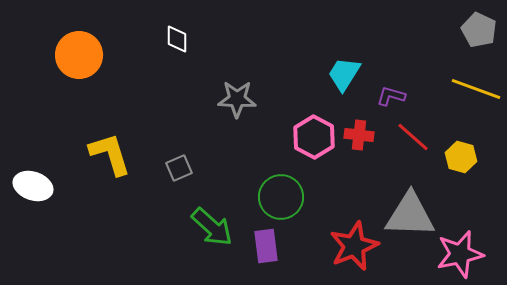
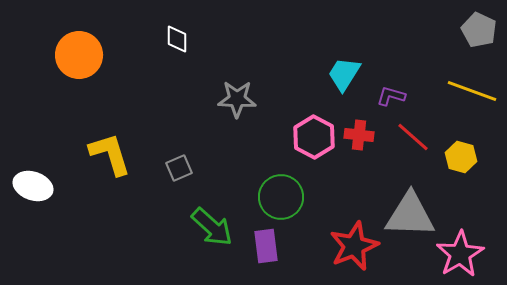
yellow line: moved 4 px left, 2 px down
pink star: rotated 18 degrees counterclockwise
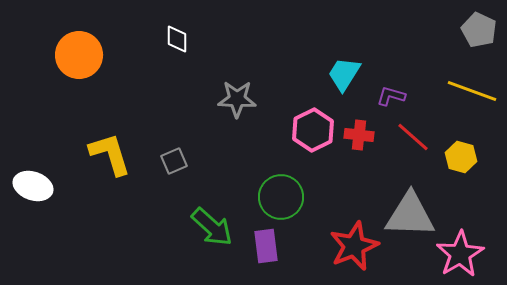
pink hexagon: moved 1 px left, 7 px up; rotated 6 degrees clockwise
gray square: moved 5 px left, 7 px up
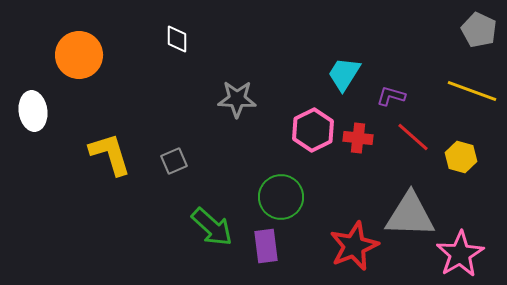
red cross: moved 1 px left, 3 px down
white ellipse: moved 75 px up; rotated 63 degrees clockwise
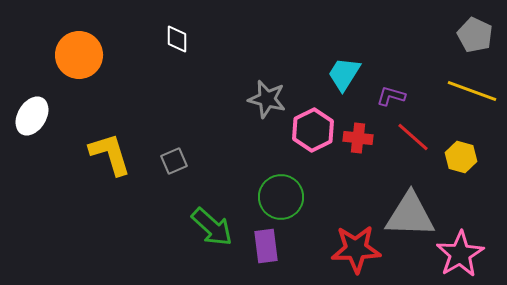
gray pentagon: moved 4 px left, 5 px down
gray star: moved 30 px right; rotated 12 degrees clockwise
white ellipse: moved 1 px left, 5 px down; rotated 39 degrees clockwise
red star: moved 2 px right, 3 px down; rotated 21 degrees clockwise
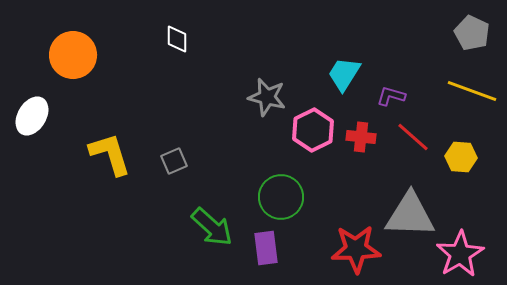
gray pentagon: moved 3 px left, 2 px up
orange circle: moved 6 px left
gray star: moved 2 px up
red cross: moved 3 px right, 1 px up
yellow hexagon: rotated 12 degrees counterclockwise
purple rectangle: moved 2 px down
